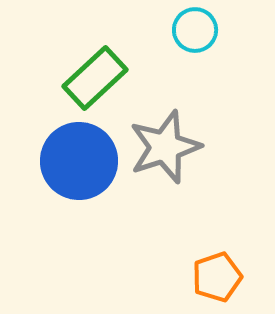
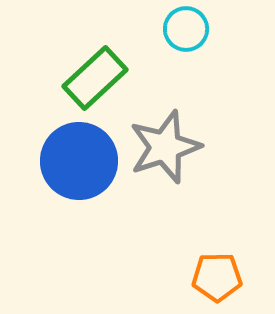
cyan circle: moved 9 px left, 1 px up
orange pentagon: rotated 18 degrees clockwise
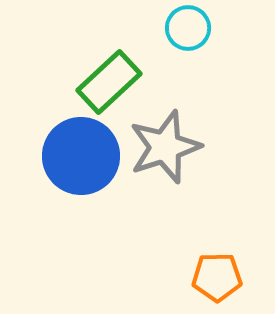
cyan circle: moved 2 px right, 1 px up
green rectangle: moved 14 px right, 4 px down
blue circle: moved 2 px right, 5 px up
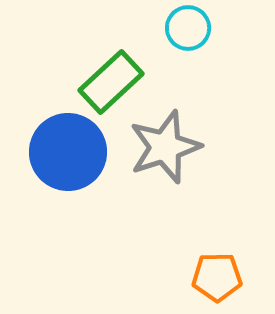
green rectangle: moved 2 px right
blue circle: moved 13 px left, 4 px up
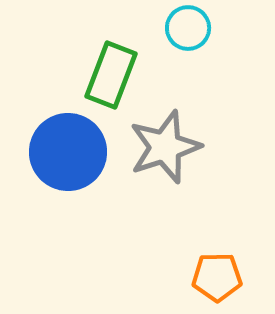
green rectangle: moved 7 px up; rotated 26 degrees counterclockwise
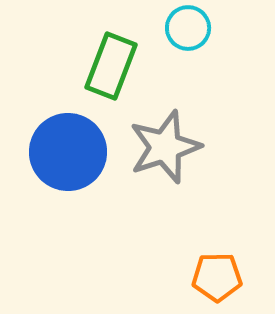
green rectangle: moved 9 px up
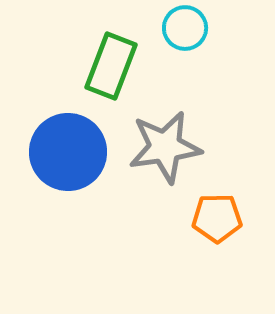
cyan circle: moved 3 px left
gray star: rotated 10 degrees clockwise
orange pentagon: moved 59 px up
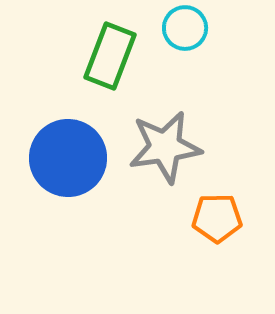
green rectangle: moved 1 px left, 10 px up
blue circle: moved 6 px down
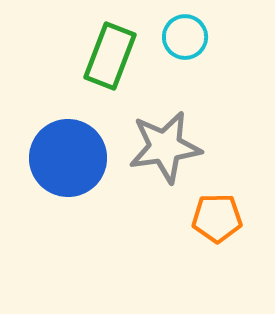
cyan circle: moved 9 px down
